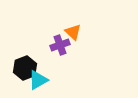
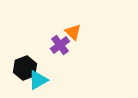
purple cross: rotated 18 degrees counterclockwise
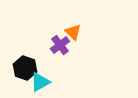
black hexagon: rotated 20 degrees counterclockwise
cyan triangle: moved 2 px right, 2 px down
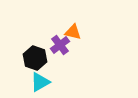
orange triangle: rotated 30 degrees counterclockwise
black hexagon: moved 10 px right, 10 px up
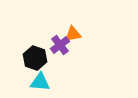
orange triangle: moved 2 px down; rotated 24 degrees counterclockwise
cyan triangle: rotated 35 degrees clockwise
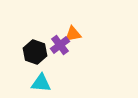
black hexagon: moved 6 px up
cyan triangle: moved 1 px right, 1 px down
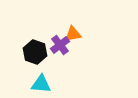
cyan triangle: moved 1 px down
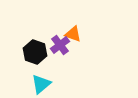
orange triangle: rotated 30 degrees clockwise
cyan triangle: rotated 45 degrees counterclockwise
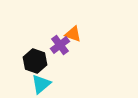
black hexagon: moved 9 px down
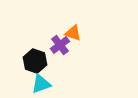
orange triangle: moved 1 px up
cyan triangle: rotated 20 degrees clockwise
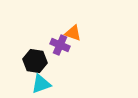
purple cross: rotated 30 degrees counterclockwise
black hexagon: rotated 10 degrees counterclockwise
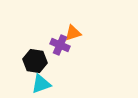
orange triangle: rotated 36 degrees counterclockwise
